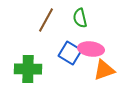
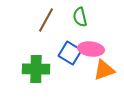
green semicircle: moved 1 px up
green cross: moved 8 px right
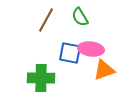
green semicircle: rotated 18 degrees counterclockwise
blue square: rotated 20 degrees counterclockwise
green cross: moved 5 px right, 9 px down
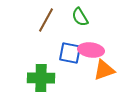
pink ellipse: moved 1 px down
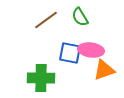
brown line: rotated 25 degrees clockwise
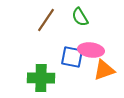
brown line: rotated 20 degrees counterclockwise
blue square: moved 2 px right, 4 px down
